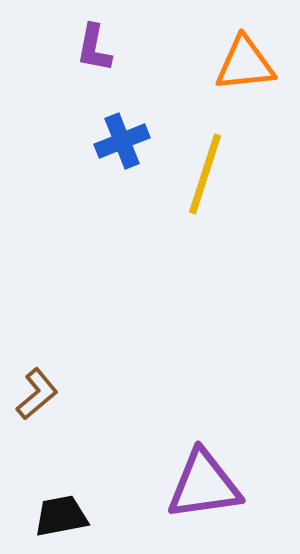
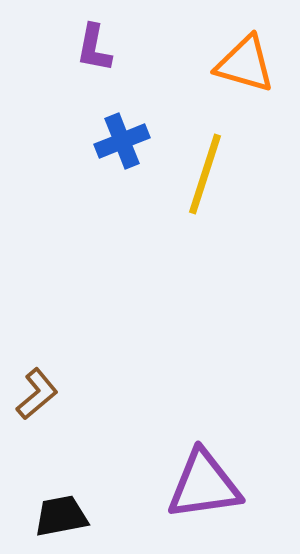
orange triangle: rotated 22 degrees clockwise
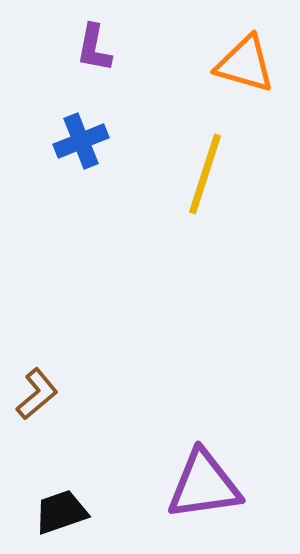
blue cross: moved 41 px left
black trapezoid: moved 4 px up; rotated 8 degrees counterclockwise
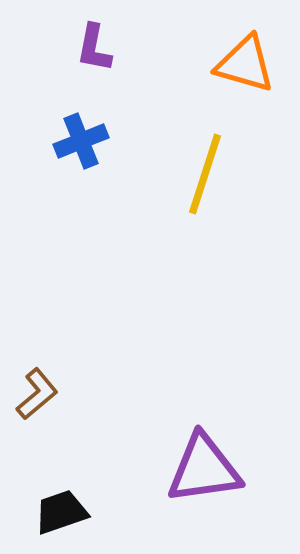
purple triangle: moved 16 px up
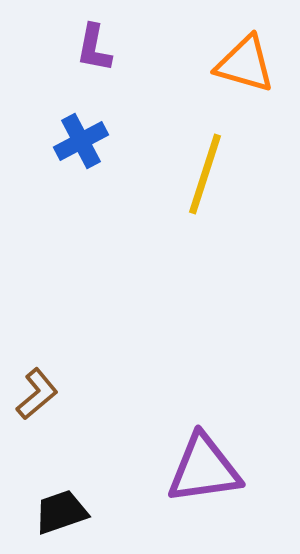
blue cross: rotated 6 degrees counterclockwise
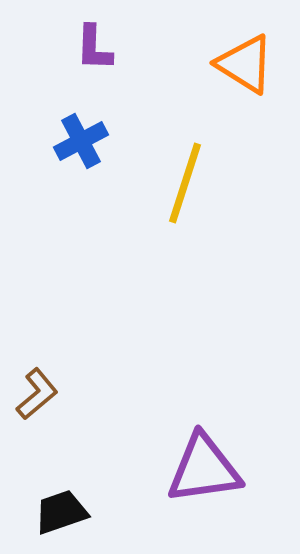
purple L-shape: rotated 9 degrees counterclockwise
orange triangle: rotated 16 degrees clockwise
yellow line: moved 20 px left, 9 px down
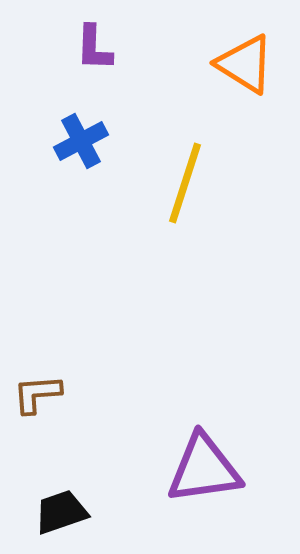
brown L-shape: rotated 144 degrees counterclockwise
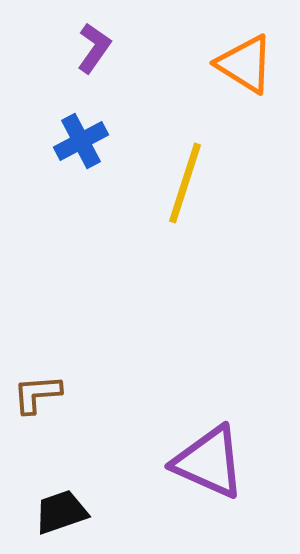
purple L-shape: rotated 147 degrees counterclockwise
purple triangle: moved 5 px right, 7 px up; rotated 32 degrees clockwise
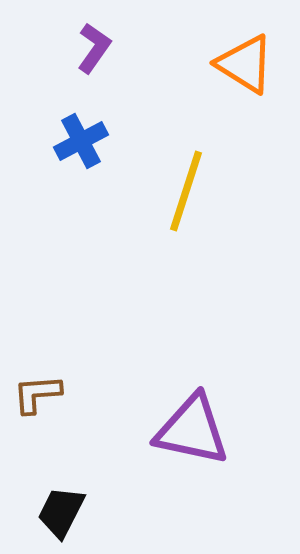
yellow line: moved 1 px right, 8 px down
purple triangle: moved 17 px left, 32 px up; rotated 12 degrees counterclockwise
black trapezoid: rotated 44 degrees counterclockwise
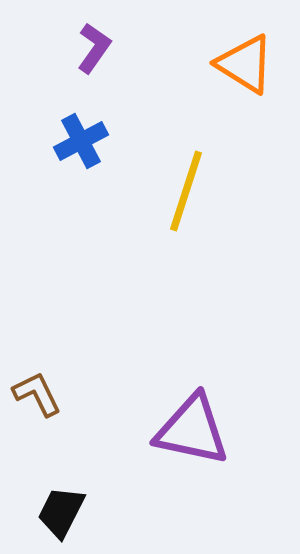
brown L-shape: rotated 68 degrees clockwise
